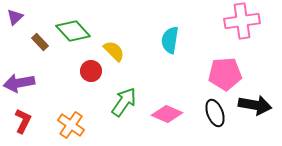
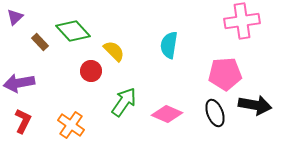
cyan semicircle: moved 1 px left, 5 px down
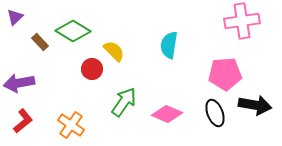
green diamond: rotated 16 degrees counterclockwise
red circle: moved 1 px right, 2 px up
red L-shape: rotated 25 degrees clockwise
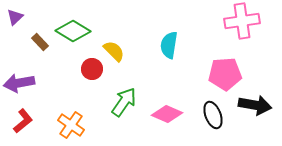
black ellipse: moved 2 px left, 2 px down
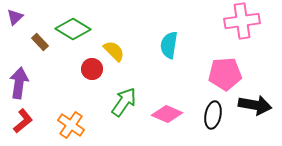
green diamond: moved 2 px up
purple arrow: rotated 108 degrees clockwise
black ellipse: rotated 32 degrees clockwise
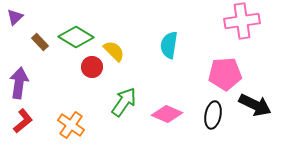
green diamond: moved 3 px right, 8 px down
red circle: moved 2 px up
black arrow: rotated 16 degrees clockwise
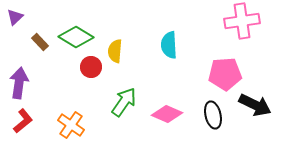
cyan semicircle: rotated 12 degrees counterclockwise
yellow semicircle: moved 1 px right; rotated 130 degrees counterclockwise
red circle: moved 1 px left
black ellipse: rotated 24 degrees counterclockwise
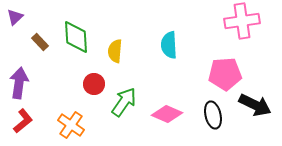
green diamond: rotated 56 degrees clockwise
red circle: moved 3 px right, 17 px down
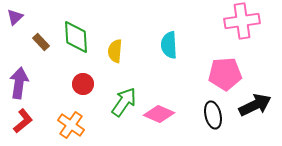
brown rectangle: moved 1 px right
red circle: moved 11 px left
black arrow: rotated 52 degrees counterclockwise
pink diamond: moved 8 px left
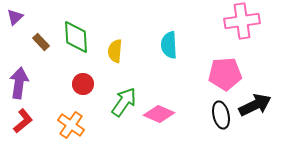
black ellipse: moved 8 px right
